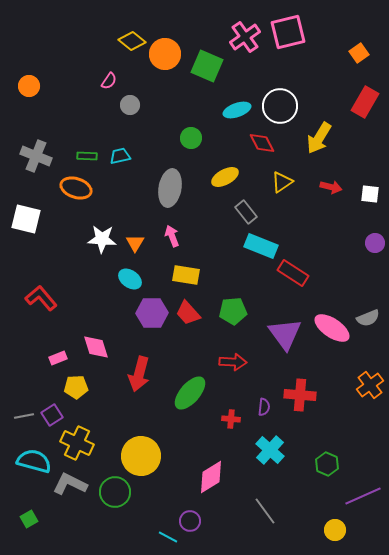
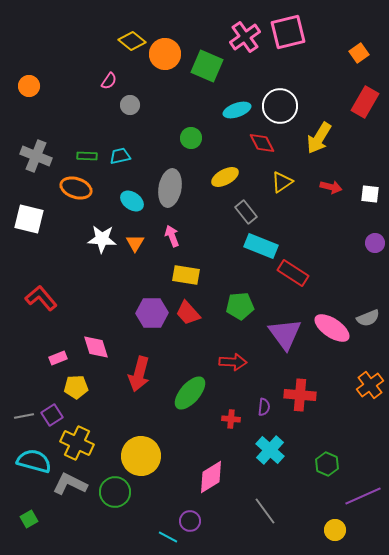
white square at (26, 219): moved 3 px right
cyan ellipse at (130, 279): moved 2 px right, 78 px up
green pentagon at (233, 311): moved 7 px right, 5 px up
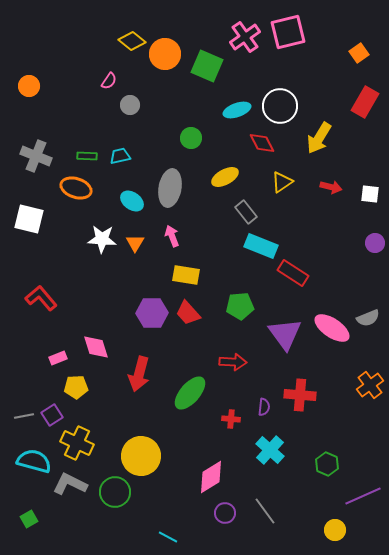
purple circle at (190, 521): moved 35 px right, 8 px up
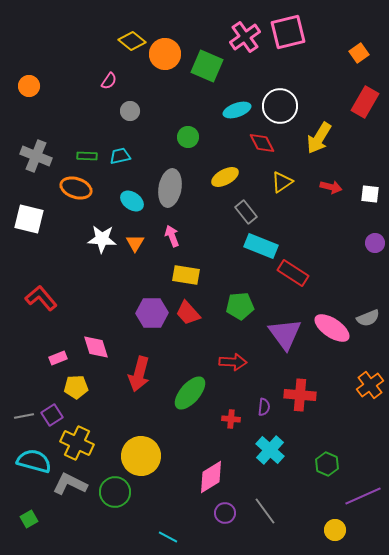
gray circle at (130, 105): moved 6 px down
green circle at (191, 138): moved 3 px left, 1 px up
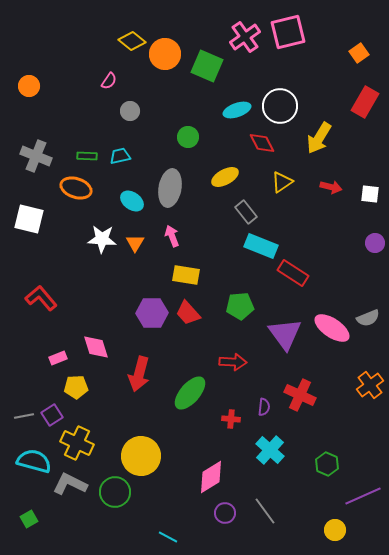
red cross at (300, 395): rotated 20 degrees clockwise
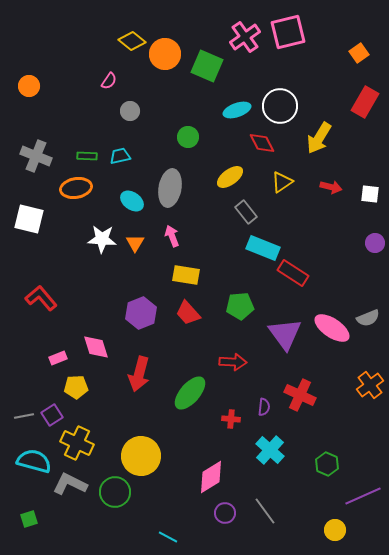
yellow ellipse at (225, 177): moved 5 px right; rotated 8 degrees counterclockwise
orange ellipse at (76, 188): rotated 28 degrees counterclockwise
cyan rectangle at (261, 246): moved 2 px right, 2 px down
purple hexagon at (152, 313): moved 11 px left; rotated 20 degrees counterclockwise
green square at (29, 519): rotated 12 degrees clockwise
